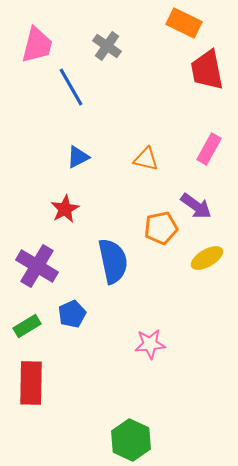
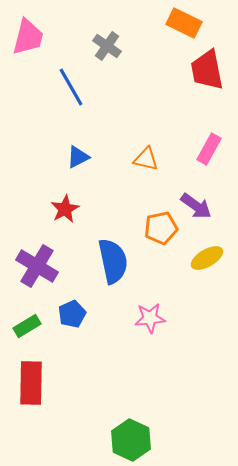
pink trapezoid: moved 9 px left, 8 px up
pink star: moved 26 px up
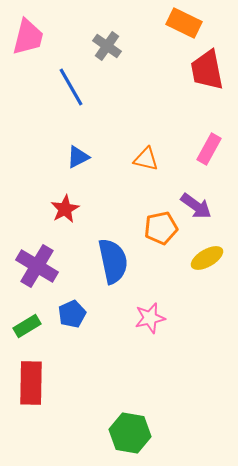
pink star: rotated 8 degrees counterclockwise
green hexagon: moved 1 px left, 7 px up; rotated 15 degrees counterclockwise
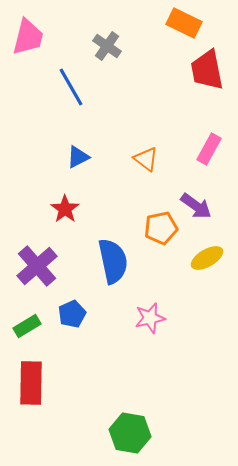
orange triangle: rotated 24 degrees clockwise
red star: rotated 8 degrees counterclockwise
purple cross: rotated 18 degrees clockwise
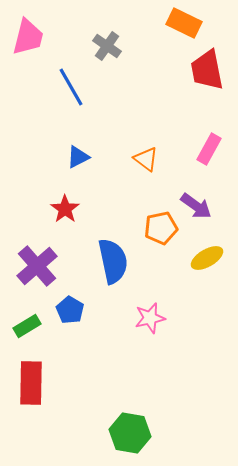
blue pentagon: moved 2 px left, 4 px up; rotated 16 degrees counterclockwise
